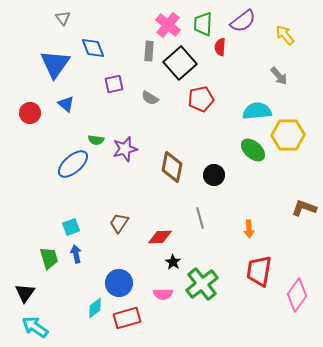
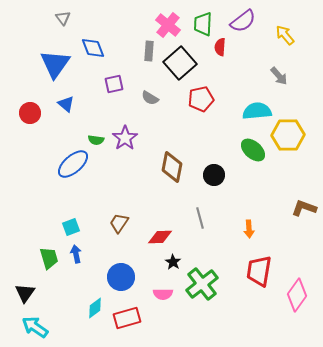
purple star at (125, 149): moved 11 px up; rotated 20 degrees counterclockwise
blue circle at (119, 283): moved 2 px right, 6 px up
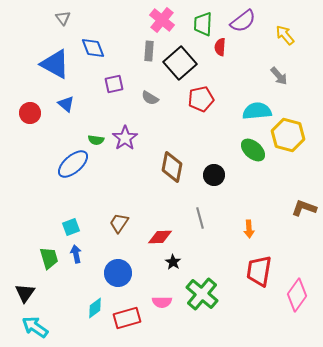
pink cross at (168, 25): moved 6 px left, 5 px up
blue triangle at (55, 64): rotated 36 degrees counterclockwise
yellow hexagon at (288, 135): rotated 16 degrees clockwise
blue circle at (121, 277): moved 3 px left, 4 px up
green cross at (202, 284): moved 10 px down; rotated 12 degrees counterclockwise
pink semicircle at (163, 294): moved 1 px left, 8 px down
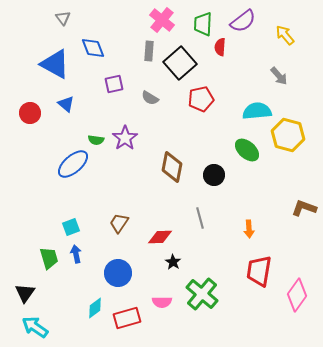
green ellipse at (253, 150): moved 6 px left
